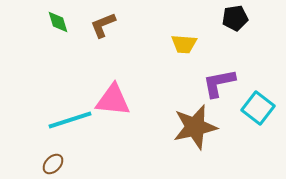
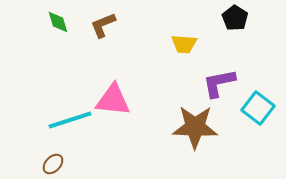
black pentagon: rotated 30 degrees counterclockwise
brown star: rotated 15 degrees clockwise
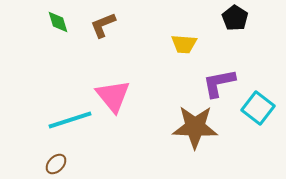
pink triangle: moved 4 px up; rotated 45 degrees clockwise
brown ellipse: moved 3 px right
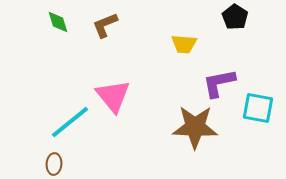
black pentagon: moved 1 px up
brown L-shape: moved 2 px right
cyan square: rotated 28 degrees counterclockwise
cyan line: moved 2 px down; rotated 21 degrees counterclockwise
brown ellipse: moved 2 px left; rotated 40 degrees counterclockwise
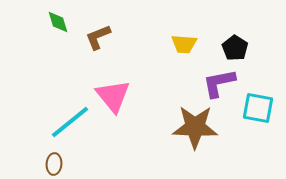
black pentagon: moved 31 px down
brown L-shape: moved 7 px left, 12 px down
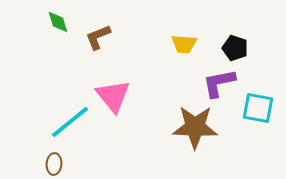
black pentagon: rotated 15 degrees counterclockwise
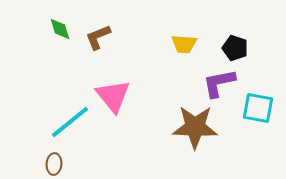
green diamond: moved 2 px right, 7 px down
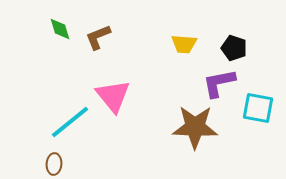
black pentagon: moved 1 px left
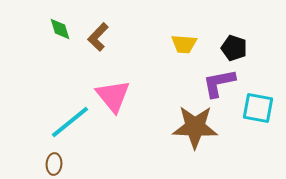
brown L-shape: rotated 24 degrees counterclockwise
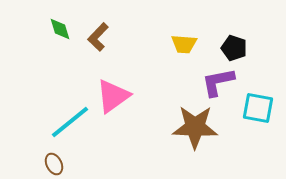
purple L-shape: moved 1 px left, 1 px up
pink triangle: rotated 33 degrees clockwise
brown ellipse: rotated 30 degrees counterclockwise
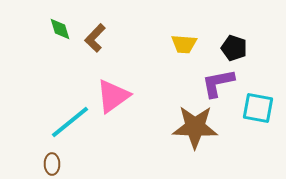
brown L-shape: moved 3 px left, 1 px down
purple L-shape: moved 1 px down
brown ellipse: moved 2 px left; rotated 25 degrees clockwise
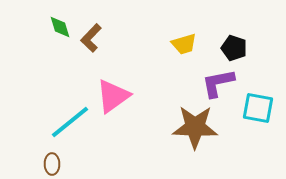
green diamond: moved 2 px up
brown L-shape: moved 4 px left
yellow trapezoid: rotated 20 degrees counterclockwise
